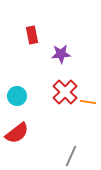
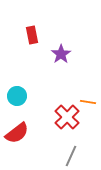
purple star: rotated 30 degrees counterclockwise
red cross: moved 2 px right, 25 px down
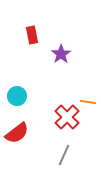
gray line: moved 7 px left, 1 px up
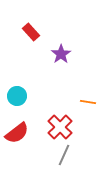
red rectangle: moved 1 px left, 3 px up; rotated 30 degrees counterclockwise
red cross: moved 7 px left, 10 px down
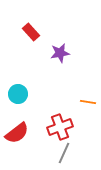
purple star: moved 1 px left, 1 px up; rotated 24 degrees clockwise
cyan circle: moved 1 px right, 2 px up
red cross: rotated 25 degrees clockwise
gray line: moved 2 px up
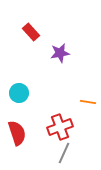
cyan circle: moved 1 px right, 1 px up
red semicircle: rotated 70 degrees counterclockwise
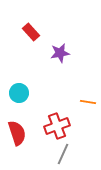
red cross: moved 3 px left, 1 px up
gray line: moved 1 px left, 1 px down
